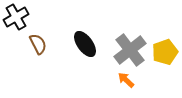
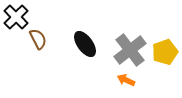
black cross: rotated 15 degrees counterclockwise
brown semicircle: moved 5 px up
orange arrow: rotated 18 degrees counterclockwise
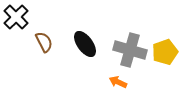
brown semicircle: moved 6 px right, 3 px down
gray cross: rotated 36 degrees counterclockwise
orange arrow: moved 8 px left, 2 px down
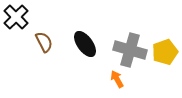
orange arrow: moved 1 px left, 3 px up; rotated 36 degrees clockwise
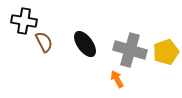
black cross: moved 8 px right, 4 px down; rotated 35 degrees counterclockwise
yellow pentagon: moved 1 px right
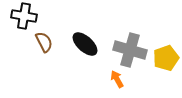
black cross: moved 5 px up
black ellipse: rotated 12 degrees counterclockwise
yellow pentagon: moved 6 px down
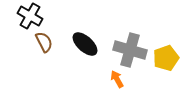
black cross: moved 6 px right; rotated 20 degrees clockwise
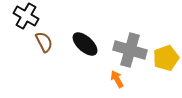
black cross: moved 4 px left
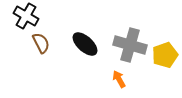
brown semicircle: moved 3 px left, 1 px down
gray cross: moved 5 px up
yellow pentagon: moved 1 px left, 3 px up
orange arrow: moved 2 px right
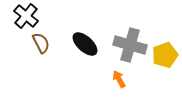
black cross: rotated 10 degrees clockwise
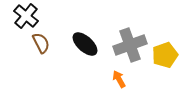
gray cross: rotated 36 degrees counterclockwise
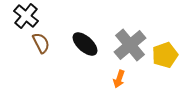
gray cross: rotated 20 degrees counterclockwise
orange arrow: rotated 132 degrees counterclockwise
